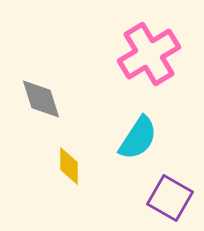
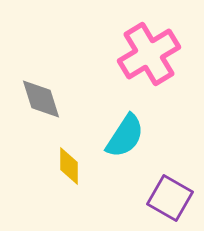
cyan semicircle: moved 13 px left, 2 px up
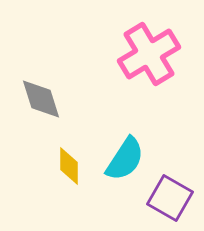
cyan semicircle: moved 23 px down
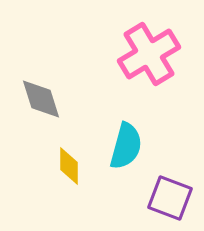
cyan semicircle: moved 1 px right, 13 px up; rotated 18 degrees counterclockwise
purple square: rotated 9 degrees counterclockwise
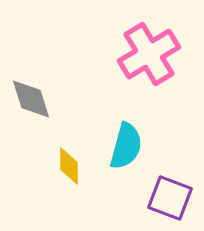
gray diamond: moved 10 px left
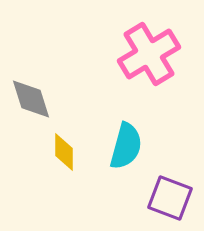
yellow diamond: moved 5 px left, 14 px up
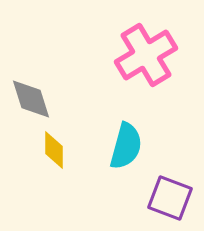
pink cross: moved 3 px left, 1 px down
yellow diamond: moved 10 px left, 2 px up
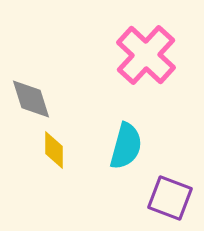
pink cross: rotated 16 degrees counterclockwise
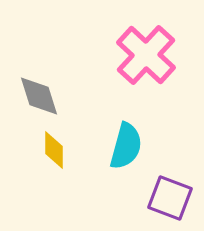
gray diamond: moved 8 px right, 3 px up
